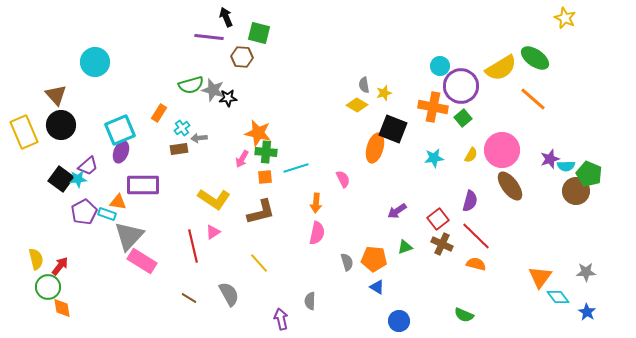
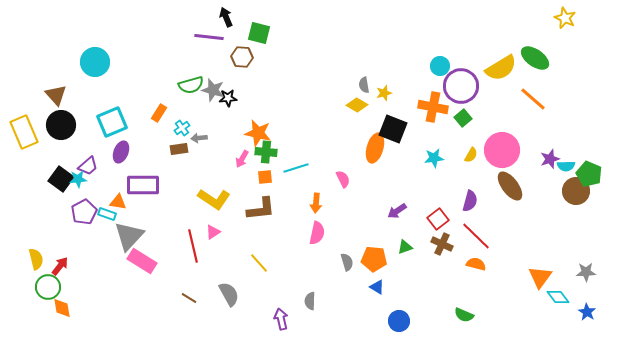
cyan square at (120, 130): moved 8 px left, 8 px up
brown L-shape at (261, 212): moved 3 px up; rotated 8 degrees clockwise
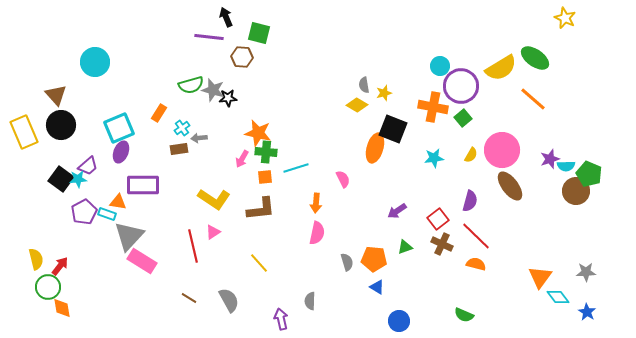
cyan square at (112, 122): moved 7 px right, 6 px down
gray semicircle at (229, 294): moved 6 px down
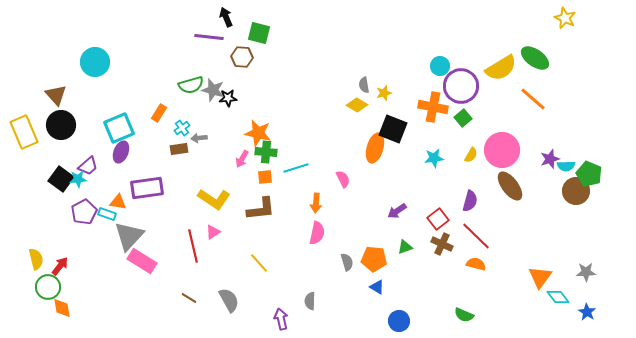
purple rectangle at (143, 185): moved 4 px right, 3 px down; rotated 8 degrees counterclockwise
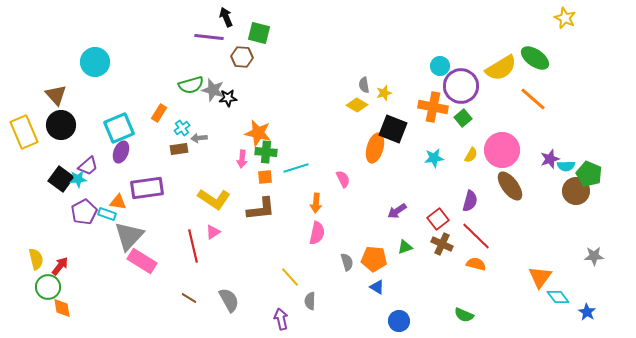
pink arrow at (242, 159): rotated 24 degrees counterclockwise
yellow line at (259, 263): moved 31 px right, 14 px down
gray star at (586, 272): moved 8 px right, 16 px up
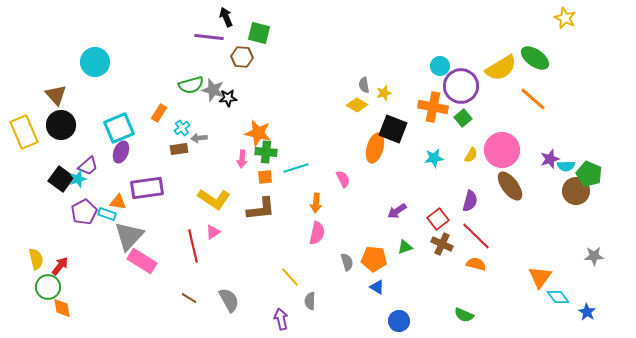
cyan star at (78, 179): rotated 12 degrees counterclockwise
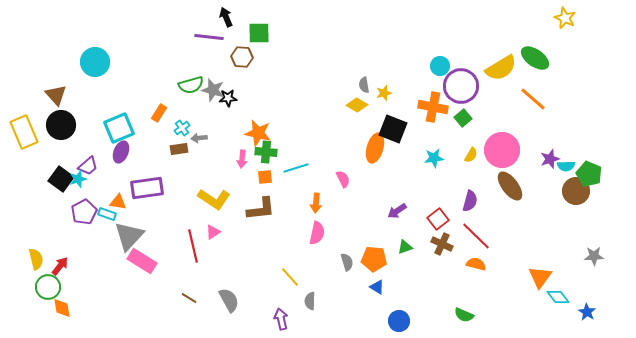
green square at (259, 33): rotated 15 degrees counterclockwise
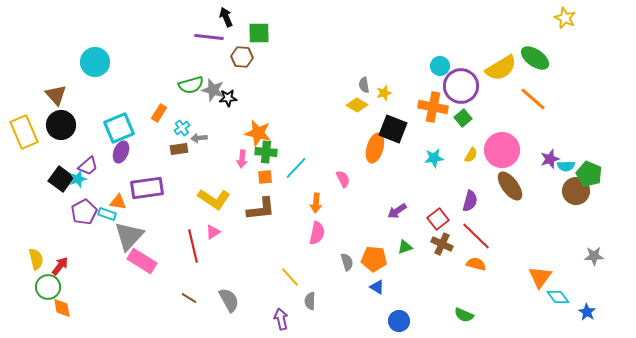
cyan line at (296, 168): rotated 30 degrees counterclockwise
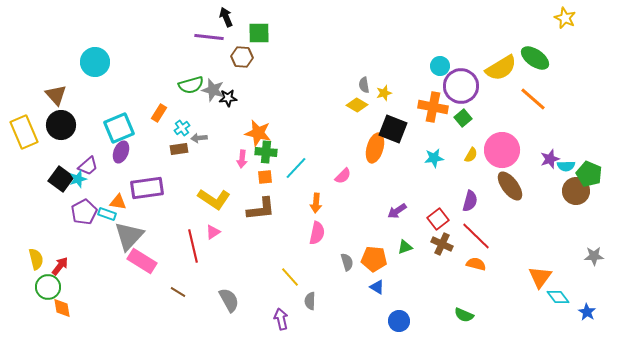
pink semicircle at (343, 179): moved 3 px up; rotated 72 degrees clockwise
brown line at (189, 298): moved 11 px left, 6 px up
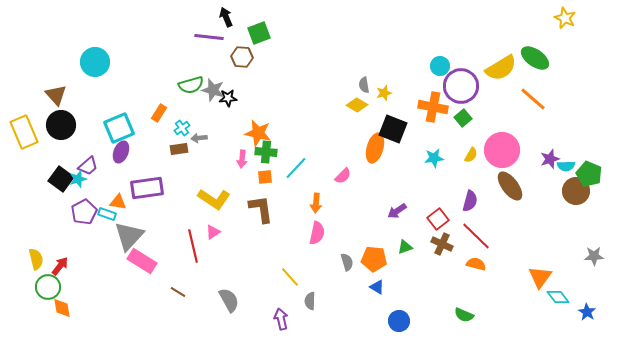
green square at (259, 33): rotated 20 degrees counterclockwise
brown L-shape at (261, 209): rotated 92 degrees counterclockwise
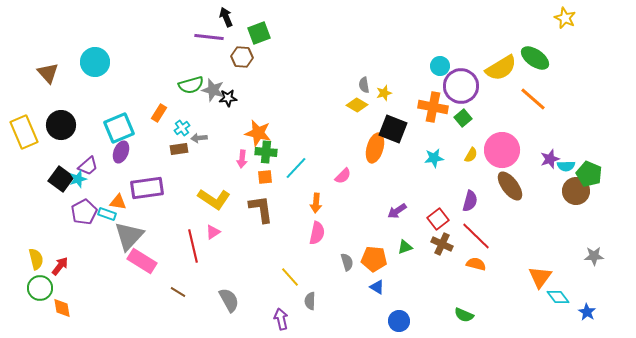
brown triangle at (56, 95): moved 8 px left, 22 px up
green circle at (48, 287): moved 8 px left, 1 px down
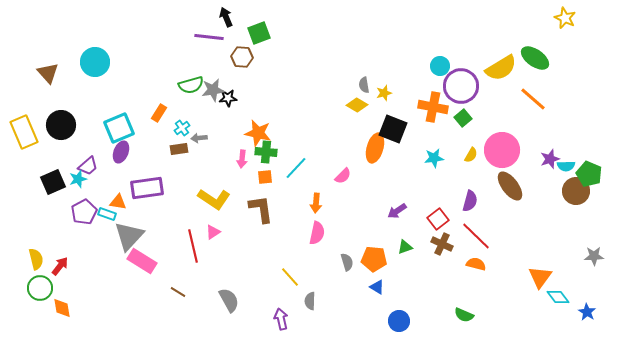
gray star at (213, 90): rotated 25 degrees counterclockwise
black square at (61, 179): moved 8 px left, 3 px down; rotated 30 degrees clockwise
